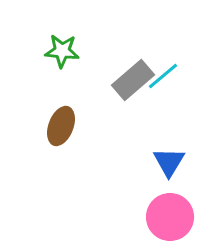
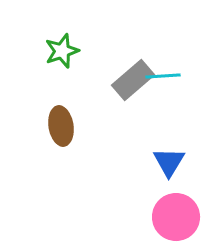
green star: rotated 24 degrees counterclockwise
cyan line: rotated 36 degrees clockwise
brown ellipse: rotated 30 degrees counterclockwise
pink circle: moved 6 px right
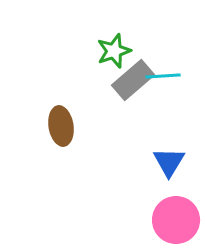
green star: moved 52 px right
pink circle: moved 3 px down
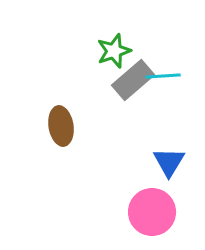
pink circle: moved 24 px left, 8 px up
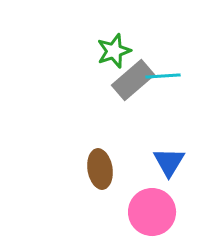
brown ellipse: moved 39 px right, 43 px down
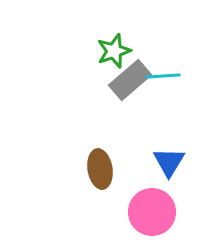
gray rectangle: moved 3 px left
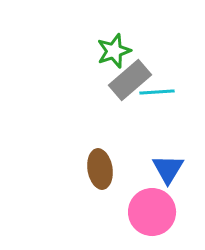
cyan line: moved 6 px left, 16 px down
blue triangle: moved 1 px left, 7 px down
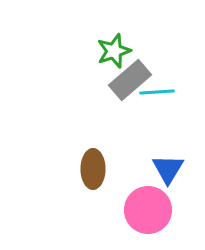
brown ellipse: moved 7 px left; rotated 9 degrees clockwise
pink circle: moved 4 px left, 2 px up
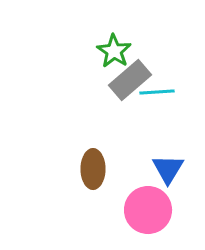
green star: rotated 20 degrees counterclockwise
